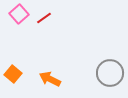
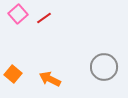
pink square: moved 1 px left
gray circle: moved 6 px left, 6 px up
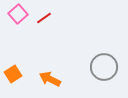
orange square: rotated 18 degrees clockwise
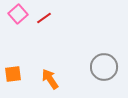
orange square: rotated 24 degrees clockwise
orange arrow: rotated 30 degrees clockwise
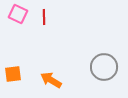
pink square: rotated 24 degrees counterclockwise
red line: moved 1 px up; rotated 56 degrees counterclockwise
orange arrow: moved 1 px right, 1 px down; rotated 25 degrees counterclockwise
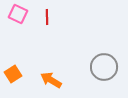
red line: moved 3 px right
orange square: rotated 24 degrees counterclockwise
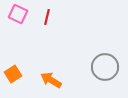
red line: rotated 14 degrees clockwise
gray circle: moved 1 px right
